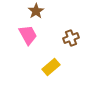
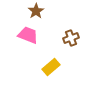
pink trapezoid: rotated 40 degrees counterclockwise
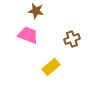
brown star: rotated 28 degrees counterclockwise
brown cross: moved 1 px right, 1 px down
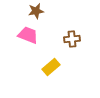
brown star: rotated 21 degrees counterclockwise
brown cross: rotated 14 degrees clockwise
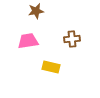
pink trapezoid: moved 6 px down; rotated 30 degrees counterclockwise
yellow rectangle: rotated 54 degrees clockwise
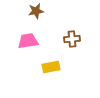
yellow rectangle: rotated 24 degrees counterclockwise
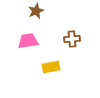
brown star: rotated 14 degrees counterclockwise
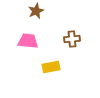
pink trapezoid: rotated 15 degrees clockwise
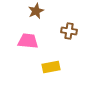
brown cross: moved 3 px left, 8 px up; rotated 14 degrees clockwise
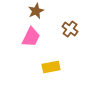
brown cross: moved 1 px right, 2 px up; rotated 28 degrees clockwise
pink trapezoid: moved 3 px right, 4 px up; rotated 110 degrees clockwise
